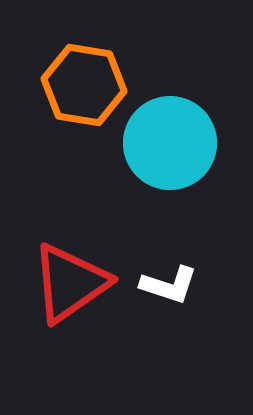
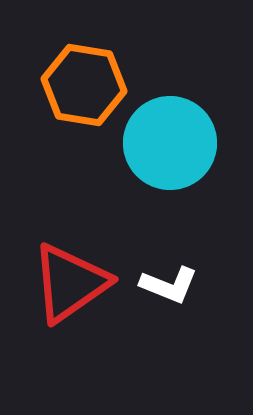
white L-shape: rotated 4 degrees clockwise
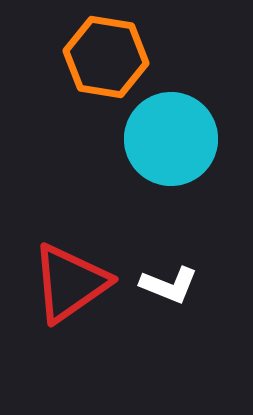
orange hexagon: moved 22 px right, 28 px up
cyan circle: moved 1 px right, 4 px up
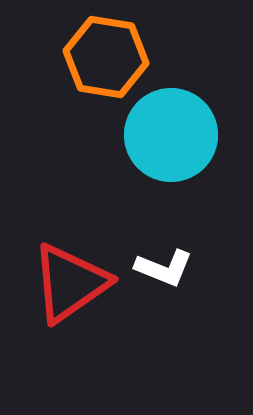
cyan circle: moved 4 px up
white L-shape: moved 5 px left, 17 px up
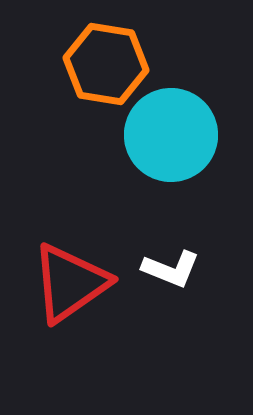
orange hexagon: moved 7 px down
white L-shape: moved 7 px right, 1 px down
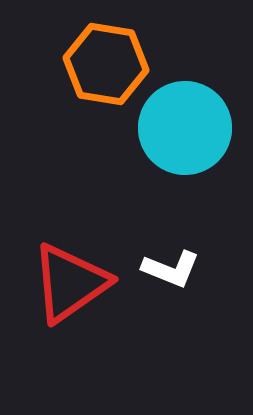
cyan circle: moved 14 px right, 7 px up
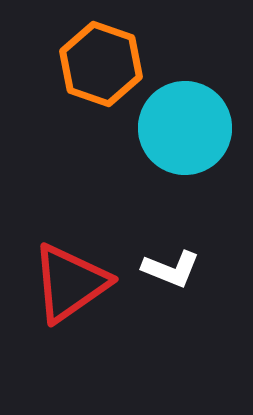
orange hexagon: moved 5 px left; rotated 10 degrees clockwise
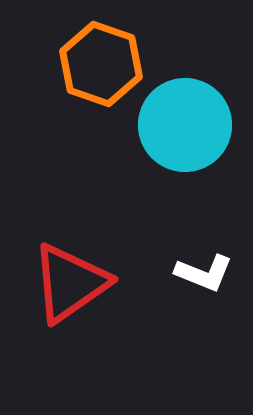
cyan circle: moved 3 px up
white L-shape: moved 33 px right, 4 px down
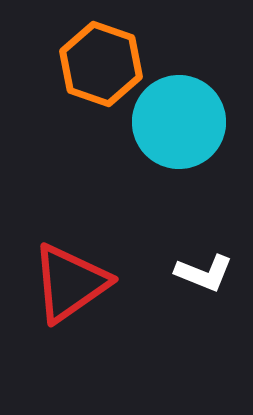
cyan circle: moved 6 px left, 3 px up
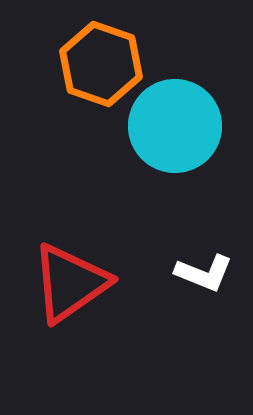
cyan circle: moved 4 px left, 4 px down
